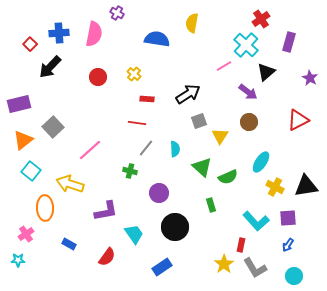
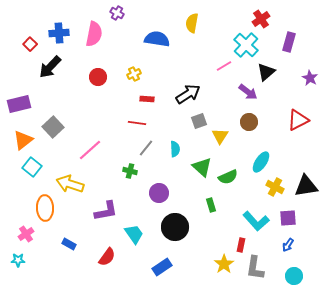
yellow cross at (134, 74): rotated 24 degrees clockwise
cyan square at (31, 171): moved 1 px right, 4 px up
gray L-shape at (255, 268): rotated 40 degrees clockwise
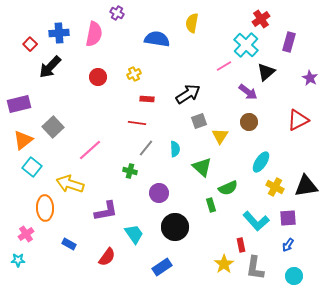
green semicircle at (228, 177): moved 11 px down
red rectangle at (241, 245): rotated 24 degrees counterclockwise
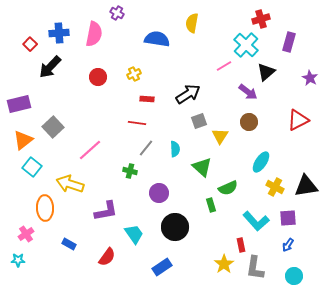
red cross at (261, 19): rotated 18 degrees clockwise
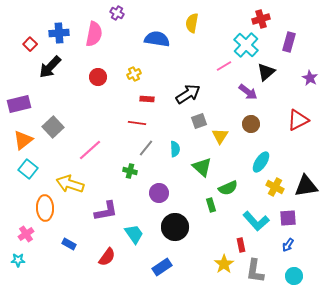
brown circle at (249, 122): moved 2 px right, 2 px down
cyan square at (32, 167): moved 4 px left, 2 px down
gray L-shape at (255, 268): moved 3 px down
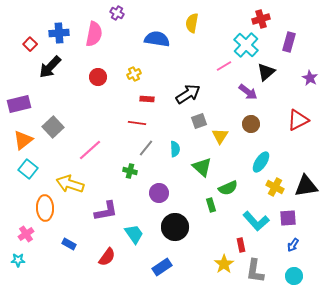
blue arrow at (288, 245): moved 5 px right
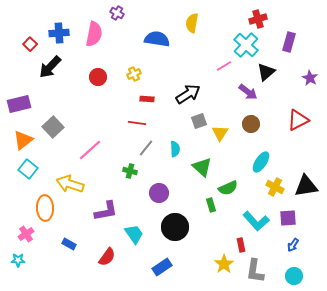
red cross at (261, 19): moved 3 px left
yellow triangle at (220, 136): moved 3 px up
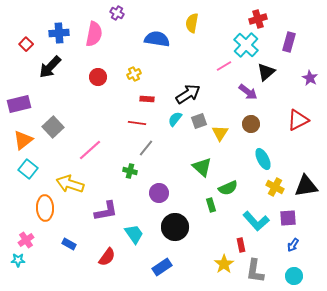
red square at (30, 44): moved 4 px left
cyan semicircle at (175, 149): moved 30 px up; rotated 140 degrees counterclockwise
cyan ellipse at (261, 162): moved 2 px right, 3 px up; rotated 60 degrees counterclockwise
pink cross at (26, 234): moved 6 px down
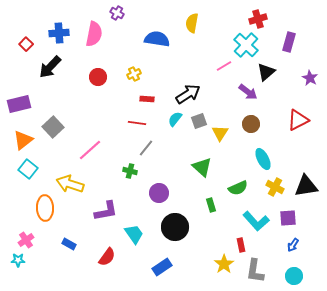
green semicircle at (228, 188): moved 10 px right
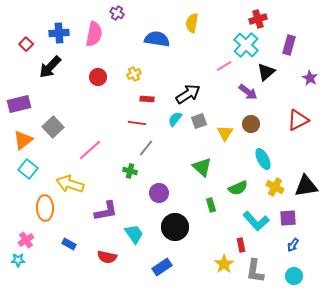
purple rectangle at (289, 42): moved 3 px down
yellow triangle at (220, 133): moved 5 px right
red semicircle at (107, 257): rotated 66 degrees clockwise
